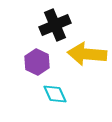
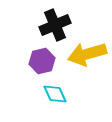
yellow arrow: rotated 21 degrees counterclockwise
purple hexagon: moved 5 px right, 1 px up; rotated 20 degrees clockwise
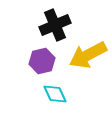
yellow arrow: moved 1 px right, 1 px down; rotated 12 degrees counterclockwise
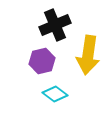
yellow arrow: rotated 54 degrees counterclockwise
cyan diamond: rotated 30 degrees counterclockwise
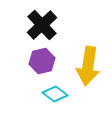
black cross: moved 13 px left; rotated 20 degrees counterclockwise
yellow arrow: moved 11 px down
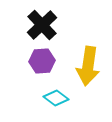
purple hexagon: rotated 10 degrees clockwise
cyan diamond: moved 1 px right, 4 px down
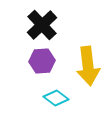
yellow arrow: rotated 15 degrees counterclockwise
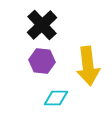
purple hexagon: rotated 10 degrees clockwise
cyan diamond: rotated 35 degrees counterclockwise
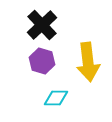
purple hexagon: rotated 10 degrees clockwise
yellow arrow: moved 4 px up
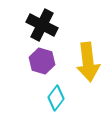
black cross: rotated 20 degrees counterclockwise
cyan diamond: rotated 55 degrees counterclockwise
